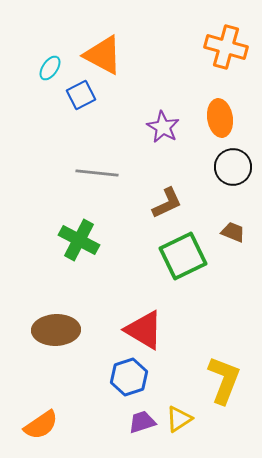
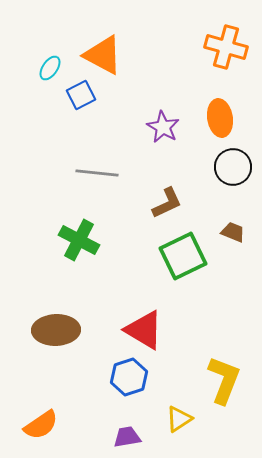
purple trapezoid: moved 15 px left, 15 px down; rotated 8 degrees clockwise
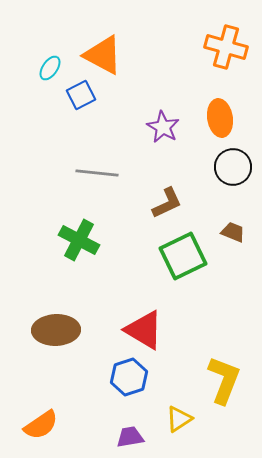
purple trapezoid: moved 3 px right
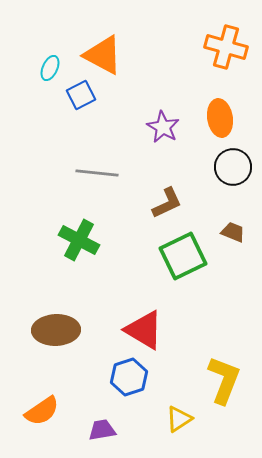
cyan ellipse: rotated 10 degrees counterclockwise
orange semicircle: moved 1 px right, 14 px up
purple trapezoid: moved 28 px left, 7 px up
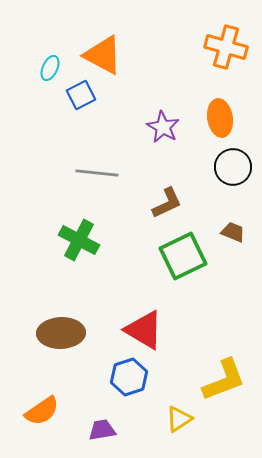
brown ellipse: moved 5 px right, 3 px down
yellow L-shape: rotated 48 degrees clockwise
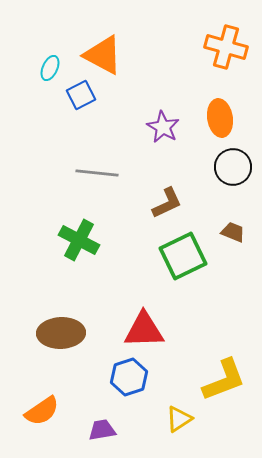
red triangle: rotated 33 degrees counterclockwise
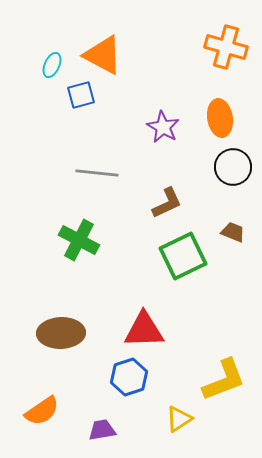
cyan ellipse: moved 2 px right, 3 px up
blue square: rotated 12 degrees clockwise
